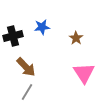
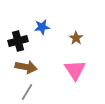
black cross: moved 5 px right, 5 px down
brown arrow: rotated 35 degrees counterclockwise
pink triangle: moved 9 px left, 3 px up
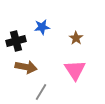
black cross: moved 2 px left
gray line: moved 14 px right
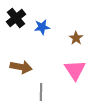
black cross: moved 23 px up; rotated 24 degrees counterclockwise
brown arrow: moved 5 px left
gray line: rotated 30 degrees counterclockwise
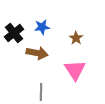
black cross: moved 2 px left, 15 px down
brown arrow: moved 16 px right, 14 px up
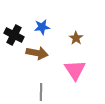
black cross: moved 2 px down; rotated 24 degrees counterclockwise
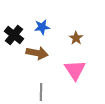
black cross: rotated 12 degrees clockwise
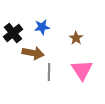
black cross: moved 1 px left, 2 px up; rotated 12 degrees clockwise
brown arrow: moved 4 px left
pink triangle: moved 7 px right
gray line: moved 8 px right, 20 px up
